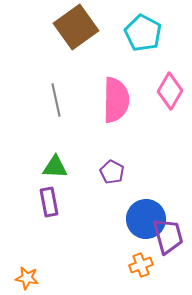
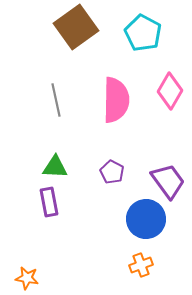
purple trapezoid: moved 55 px up; rotated 21 degrees counterclockwise
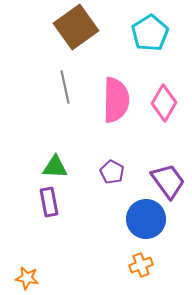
cyan pentagon: moved 7 px right; rotated 12 degrees clockwise
pink diamond: moved 6 px left, 12 px down
gray line: moved 9 px right, 13 px up
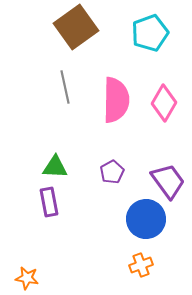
cyan pentagon: rotated 12 degrees clockwise
purple pentagon: rotated 15 degrees clockwise
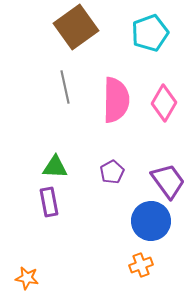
blue circle: moved 5 px right, 2 px down
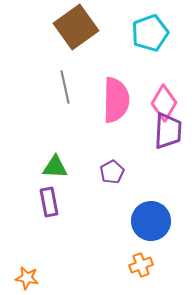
purple trapezoid: moved 50 px up; rotated 39 degrees clockwise
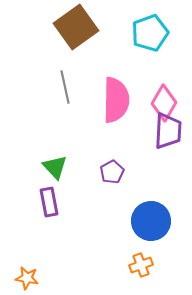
green triangle: rotated 44 degrees clockwise
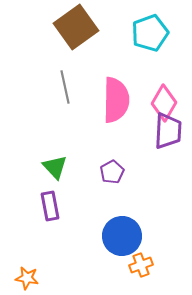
purple rectangle: moved 1 px right, 4 px down
blue circle: moved 29 px left, 15 px down
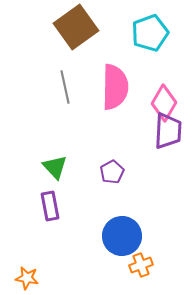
pink semicircle: moved 1 px left, 13 px up
